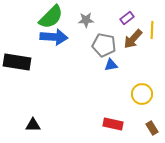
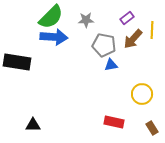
red rectangle: moved 1 px right, 2 px up
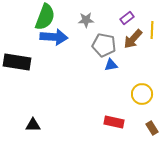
green semicircle: moved 6 px left; rotated 24 degrees counterclockwise
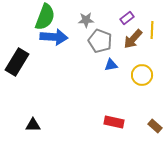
gray pentagon: moved 4 px left, 4 px up; rotated 10 degrees clockwise
black rectangle: rotated 68 degrees counterclockwise
yellow circle: moved 19 px up
brown rectangle: moved 3 px right, 2 px up; rotated 16 degrees counterclockwise
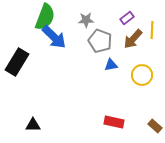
blue arrow: rotated 40 degrees clockwise
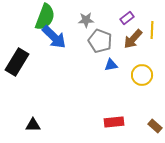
red rectangle: rotated 18 degrees counterclockwise
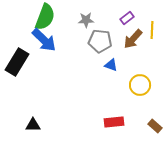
blue arrow: moved 10 px left, 3 px down
gray pentagon: rotated 15 degrees counterclockwise
blue triangle: rotated 32 degrees clockwise
yellow circle: moved 2 px left, 10 px down
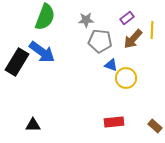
blue arrow: moved 2 px left, 12 px down; rotated 8 degrees counterclockwise
yellow circle: moved 14 px left, 7 px up
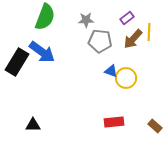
yellow line: moved 3 px left, 2 px down
blue triangle: moved 6 px down
